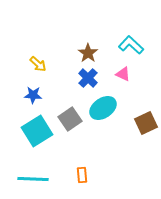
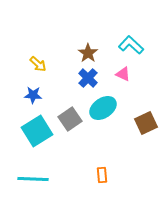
orange rectangle: moved 20 px right
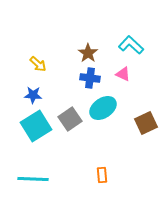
blue cross: moved 2 px right; rotated 36 degrees counterclockwise
cyan square: moved 1 px left, 5 px up
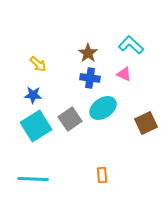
pink triangle: moved 1 px right
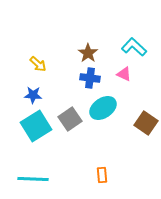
cyan L-shape: moved 3 px right, 2 px down
brown square: rotated 30 degrees counterclockwise
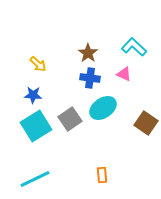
cyan line: moved 2 px right; rotated 28 degrees counterclockwise
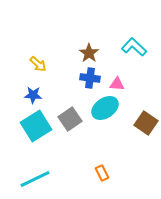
brown star: moved 1 px right
pink triangle: moved 7 px left, 10 px down; rotated 21 degrees counterclockwise
cyan ellipse: moved 2 px right
orange rectangle: moved 2 px up; rotated 21 degrees counterclockwise
